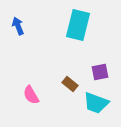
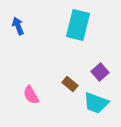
purple square: rotated 30 degrees counterclockwise
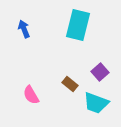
blue arrow: moved 6 px right, 3 px down
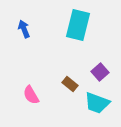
cyan trapezoid: moved 1 px right
